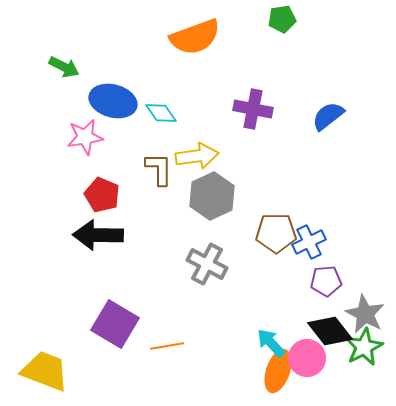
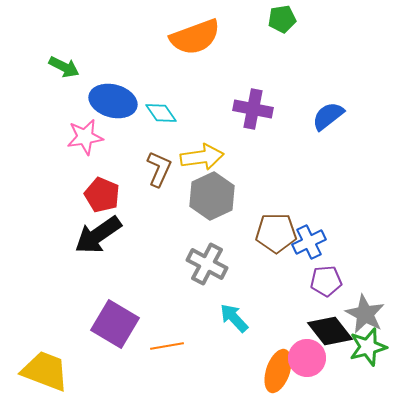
yellow arrow: moved 5 px right, 1 px down
brown L-shape: rotated 24 degrees clockwise
black arrow: rotated 36 degrees counterclockwise
cyan arrow: moved 37 px left, 25 px up
green star: moved 4 px right; rotated 12 degrees clockwise
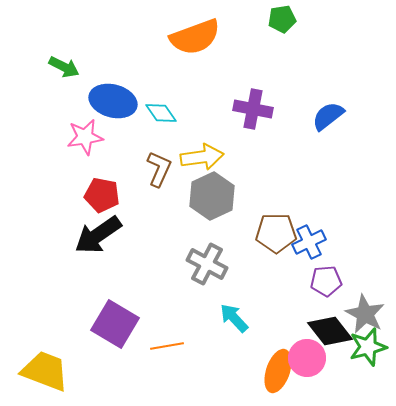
red pentagon: rotated 12 degrees counterclockwise
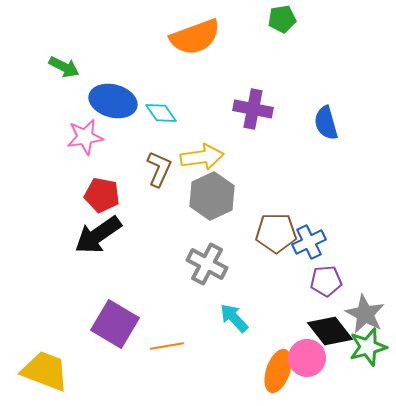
blue semicircle: moved 2 px left, 7 px down; rotated 68 degrees counterclockwise
